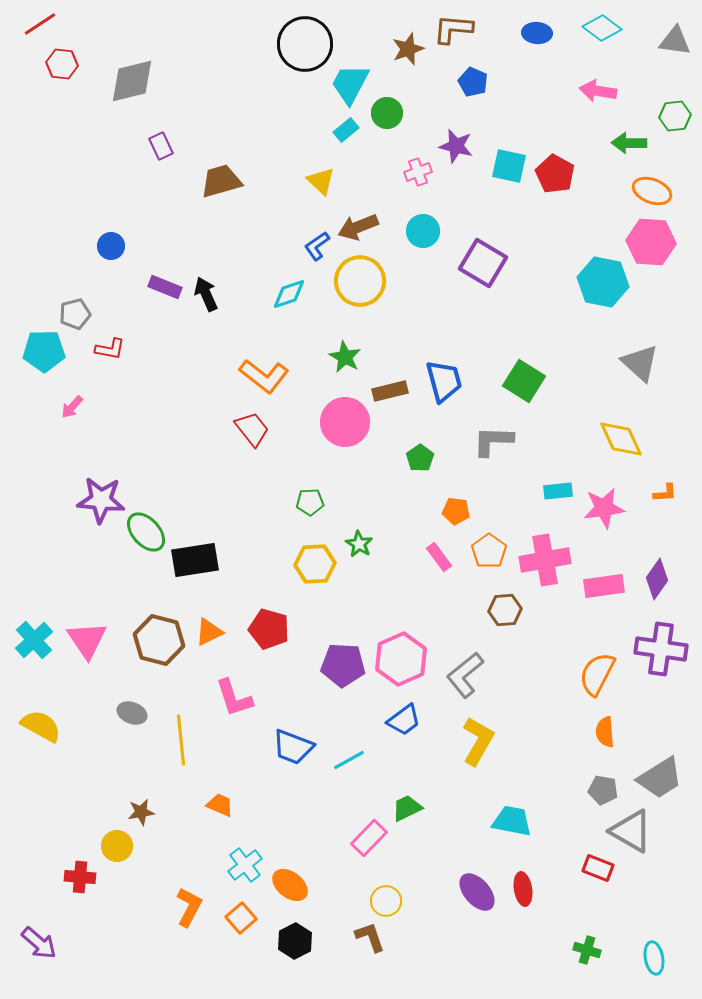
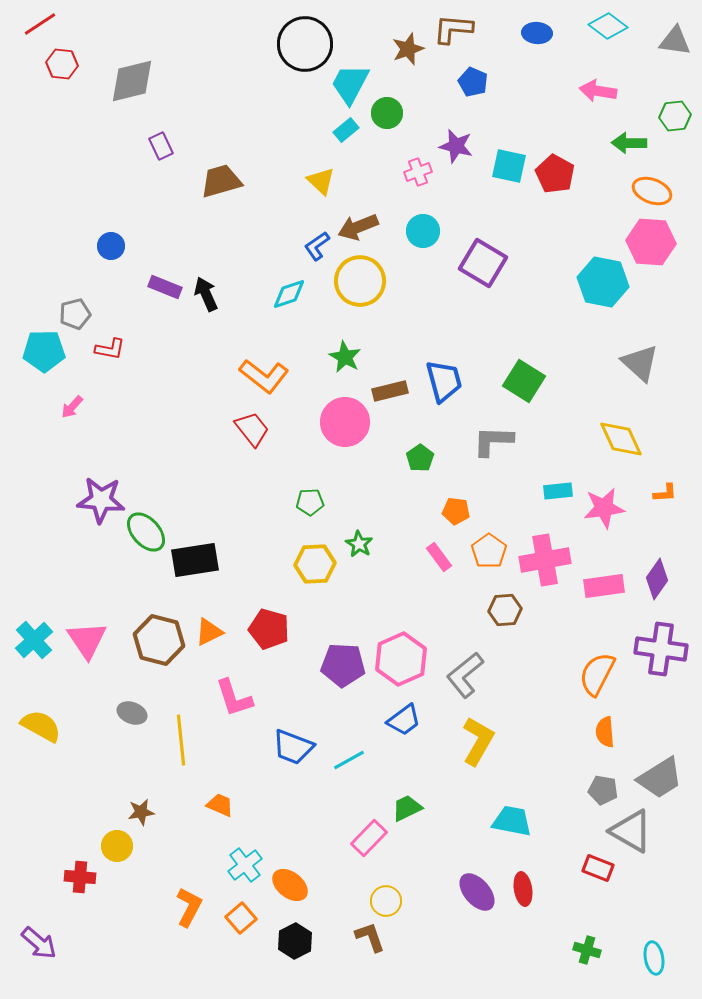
cyan diamond at (602, 28): moved 6 px right, 2 px up
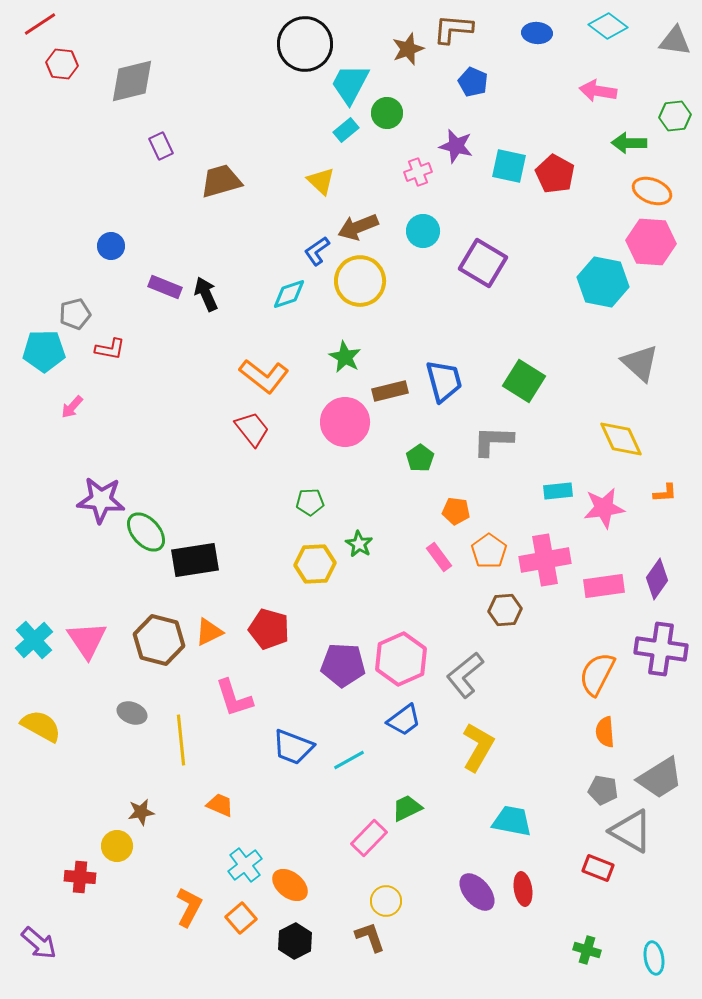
blue L-shape at (317, 246): moved 5 px down
yellow L-shape at (478, 741): moved 6 px down
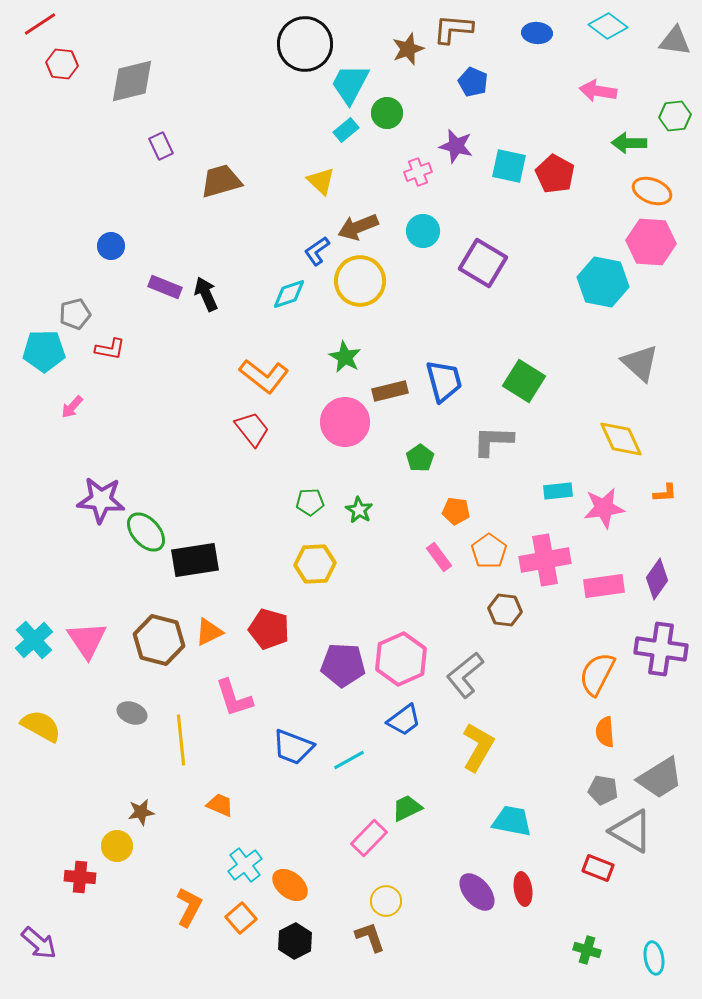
green star at (359, 544): moved 34 px up
brown hexagon at (505, 610): rotated 12 degrees clockwise
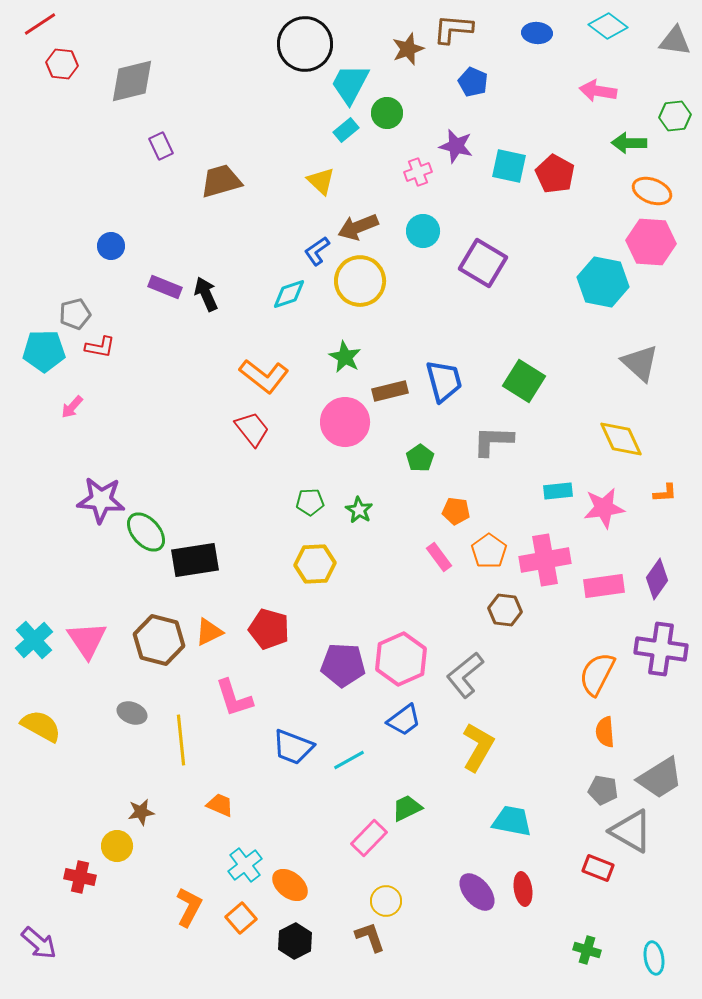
red L-shape at (110, 349): moved 10 px left, 2 px up
red cross at (80, 877): rotated 8 degrees clockwise
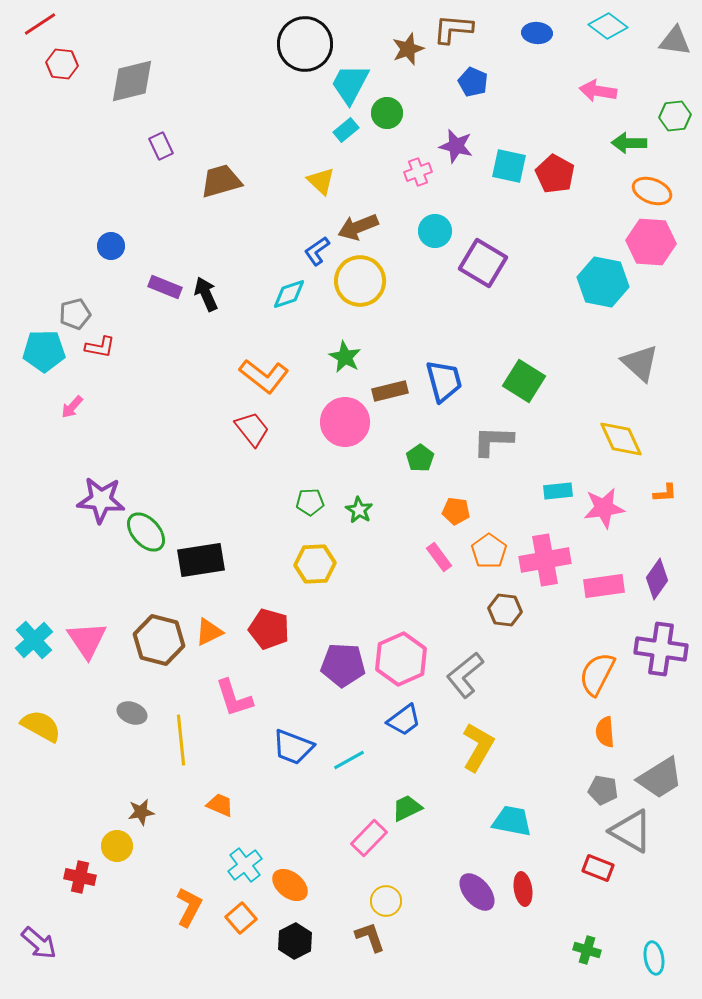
cyan circle at (423, 231): moved 12 px right
black rectangle at (195, 560): moved 6 px right
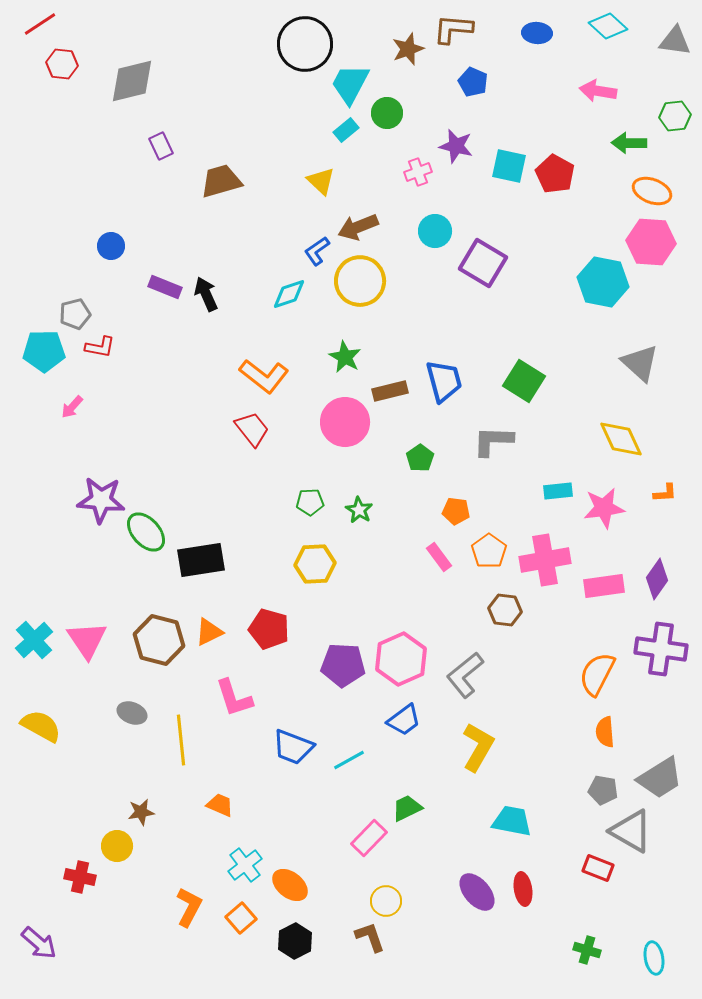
cyan diamond at (608, 26): rotated 6 degrees clockwise
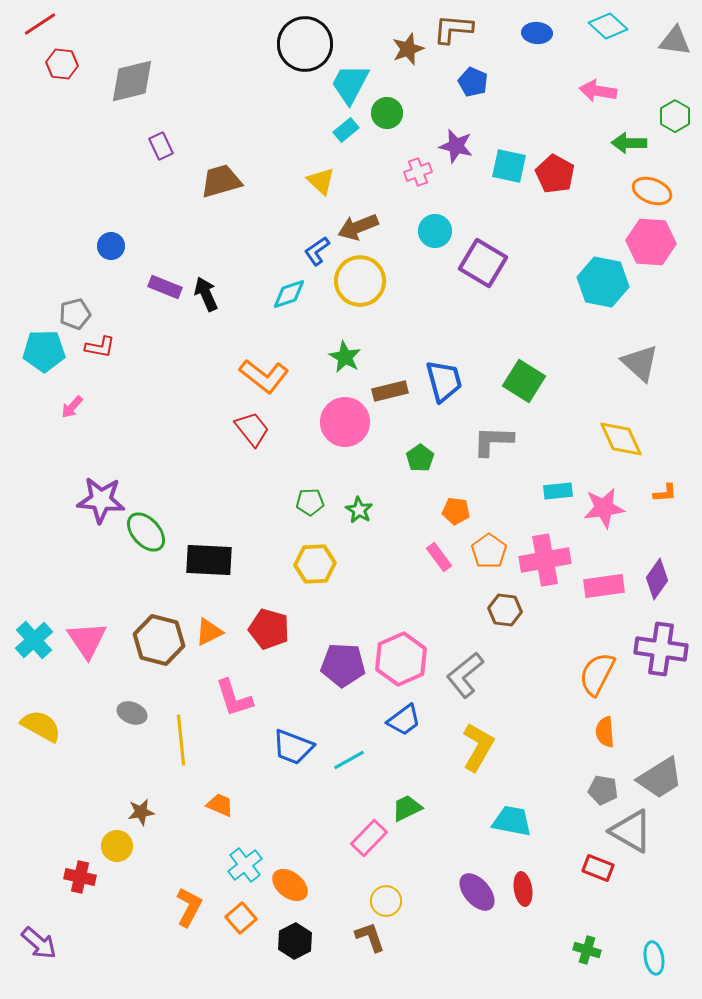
green hexagon at (675, 116): rotated 24 degrees counterclockwise
black rectangle at (201, 560): moved 8 px right; rotated 12 degrees clockwise
